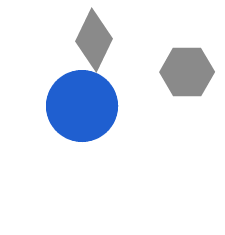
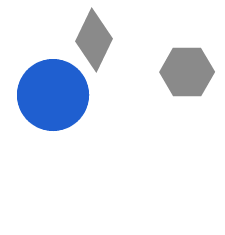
blue circle: moved 29 px left, 11 px up
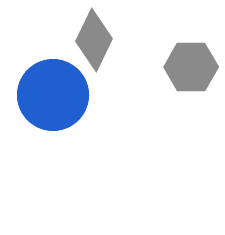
gray hexagon: moved 4 px right, 5 px up
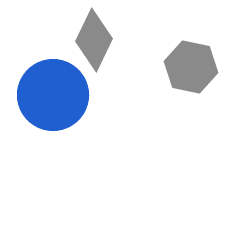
gray hexagon: rotated 12 degrees clockwise
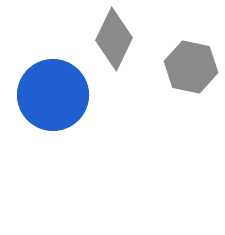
gray diamond: moved 20 px right, 1 px up
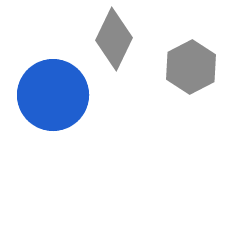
gray hexagon: rotated 21 degrees clockwise
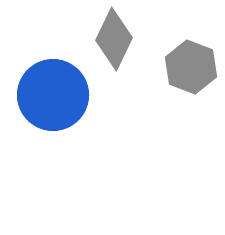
gray hexagon: rotated 12 degrees counterclockwise
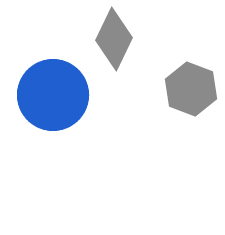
gray hexagon: moved 22 px down
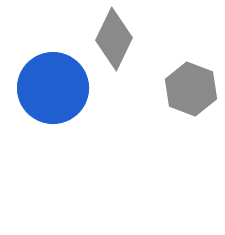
blue circle: moved 7 px up
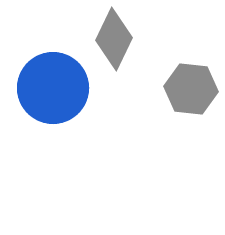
gray hexagon: rotated 15 degrees counterclockwise
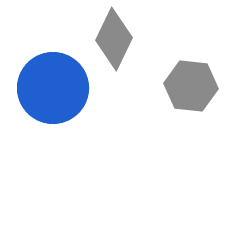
gray hexagon: moved 3 px up
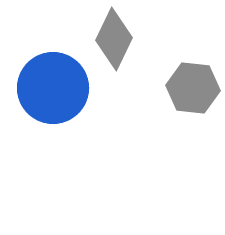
gray hexagon: moved 2 px right, 2 px down
